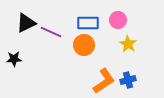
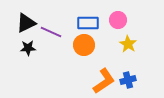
black star: moved 14 px right, 11 px up
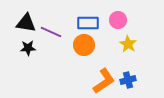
black triangle: rotated 35 degrees clockwise
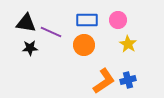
blue rectangle: moved 1 px left, 3 px up
black star: moved 2 px right
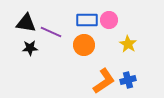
pink circle: moved 9 px left
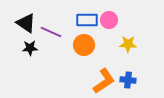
black triangle: rotated 25 degrees clockwise
yellow star: rotated 30 degrees counterclockwise
blue cross: rotated 21 degrees clockwise
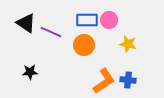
yellow star: rotated 12 degrees clockwise
black star: moved 24 px down
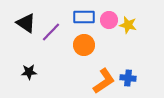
blue rectangle: moved 3 px left, 3 px up
purple line: rotated 70 degrees counterclockwise
yellow star: moved 19 px up
black star: moved 1 px left
blue cross: moved 2 px up
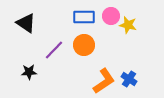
pink circle: moved 2 px right, 4 px up
purple line: moved 3 px right, 18 px down
blue cross: moved 1 px right, 1 px down; rotated 28 degrees clockwise
